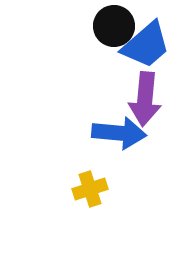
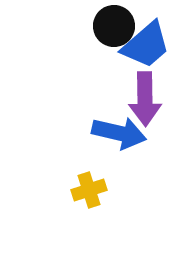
purple arrow: rotated 6 degrees counterclockwise
blue arrow: rotated 8 degrees clockwise
yellow cross: moved 1 px left, 1 px down
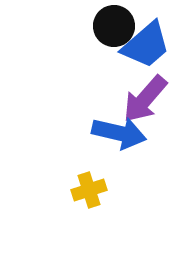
purple arrow: rotated 42 degrees clockwise
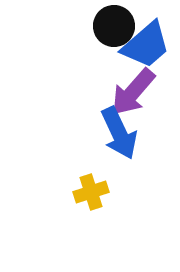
purple arrow: moved 12 px left, 7 px up
blue arrow: rotated 52 degrees clockwise
yellow cross: moved 2 px right, 2 px down
